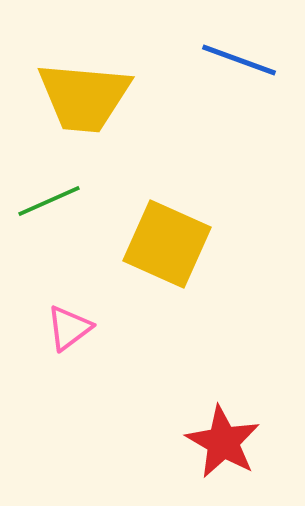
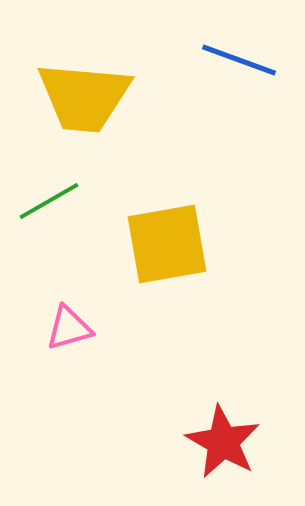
green line: rotated 6 degrees counterclockwise
yellow square: rotated 34 degrees counterclockwise
pink triangle: rotated 21 degrees clockwise
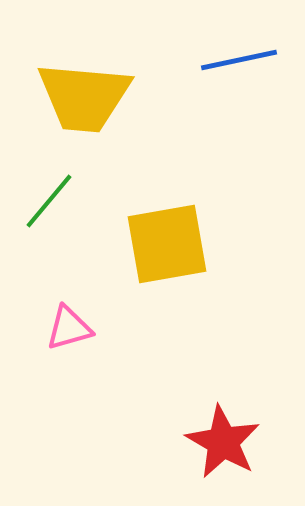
blue line: rotated 32 degrees counterclockwise
green line: rotated 20 degrees counterclockwise
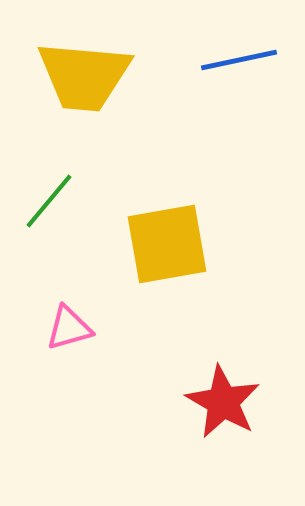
yellow trapezoid: moved 21 px up
red star: moved 40 px up
